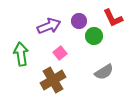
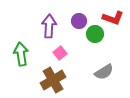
red L-shape: rotated 45 degrees counterclockwise
purple arrow: rotated 65 degrees counterclockwise
green circle: moved 1 px right, 2 px up
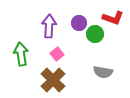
purple circle: moved 2 px down
pink square: moved 3 px left, 1 px down
gray semicircle: moved 1 px left; rotated 42 degrees clockwise
brown cross: rotated 15 degrees counterclockwise
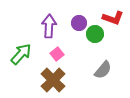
green arrow: rotated 50 degrees clockwise
gray semicircle: moved 2 px up; rotated 60 degrees counterclockwise
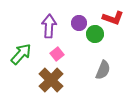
gray semicircle: rotated 18 degrees counterclockwise
brown cross: moved 2 px left
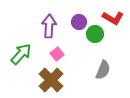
red L-shape: rotated 10 degrees clockwise
purple circle: moved 1 px up
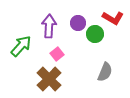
purple circle: moved 1 px left, 1 px down
green arrow: moved 8 px up
gray semicircle: moved 2 px right, 2 px down
brown cross: moved 2 px left, 1 px up
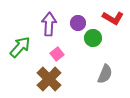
purple arrow: moved 2 px up
green circle: moved 2 px left, 4 px down
green arrow: moved 1 px left, 1 px down
gray semicircle: moved 2 px down
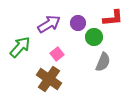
red L-shape: rotated 35 degrees counterclockwise
purple arrow: rotated 55 degrees clockwise
green circle: moved 1 px right, 1 px up
gray semicircle: moved 2 px left, 12 px up
brown cross: rotated 10 degrees counterclockwise
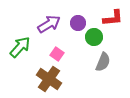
pink square: rotated 16 degrees counterclockwise
